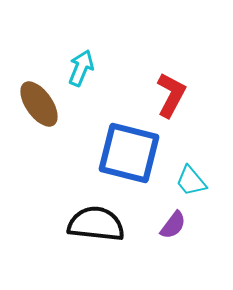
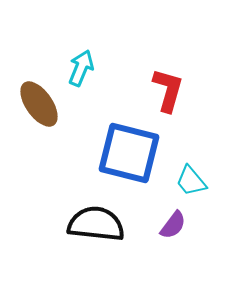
red L-shape: moved 3 px left, 5 px up; rotated 12 degrees counterclockwise
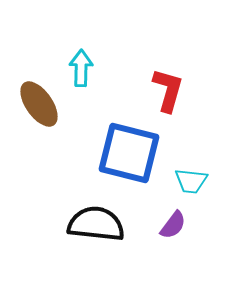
cyan arrow: rotated 21 degrees counterclockwise
cyan trapezoid: rotated 44 degrees counterclockwise
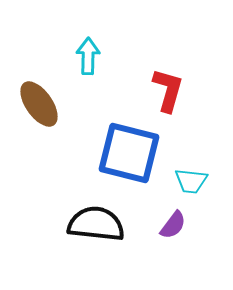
cyan arrow: moved 7 px right, 12 px up
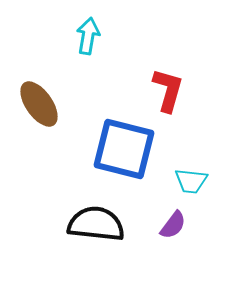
cyan arrow: moved 20 px up; rotated 9 degrees clockwise
blue square: moved 5 px left, 4 px up
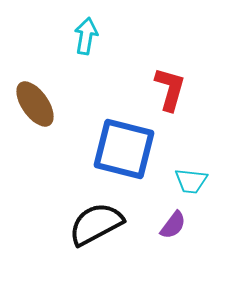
cyan arrow: moved 2 px left
red L-shape: moved 2 px right, 1 px up
brown ellipse: moved 4 px left
black semicircle: rotated 34 degrees counterclockwise
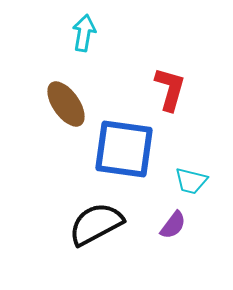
cyan arrow: moved 2 px left, 3 px up
brown ellipse: moved 31 px right
blue square: rotated 6 degrees counterclockwise
cyan trapezoid: rotated 8 degrees clockwise
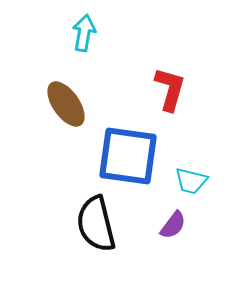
blue square: moved 4 px right, 7 px down
black semicircle: rotated 76 degrees counterclockwise
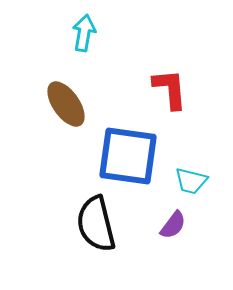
red L-shape: rotated 21 degrees counterclockwise
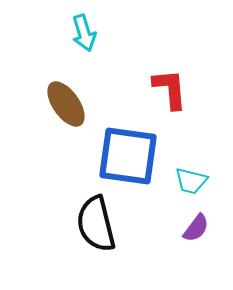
cyan arrow: rotated 153 degrees clockwise
purple semicircle: moved 23 px right, 3 px down
